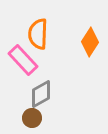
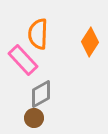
brown circle: moved 2 px right
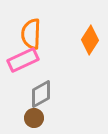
orange semicircle: moved 7 px left
orange diamond: moved 2 px up
pink rectangle: rotated 72 degrees counterclockwise
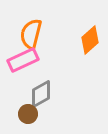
orange semicircle: rotated 12 degrees clockwise
orange diamond: rotated 16 degrees clockwise
brown circle: moved 6 px left, 4 px up
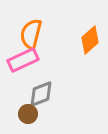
gray diamond: rotated 8 degrees clockwise
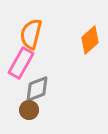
pink rectangle: moved 2 px left, 3 px down; rotated 36 degrees counterclockwise
gray diamond: moved 4 px left, 5 px up
brown circle: moved 1 px right, 4 px up
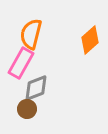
gray diamond: moved 1 px left, 1 px up
brown circle: moved 2 px left, 1 px up
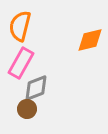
orange semicircle: moved 11 px left, 8 px up
orange diamond: rotated 28 degrees clockwise
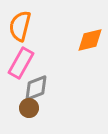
brown circle: moved 2 px right, 1 px up
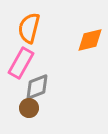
orange semicircle: moved 9 px right, 2 px down
gray diamond: moved 1 px right, 1 px up
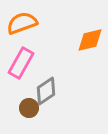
orange semicircle: moved 7 px left, 5 px up; rotated 56 degrees clockwise
gray diamond: moved 9 px right, 4 px down; rotated 12 degrees counterclockwise
